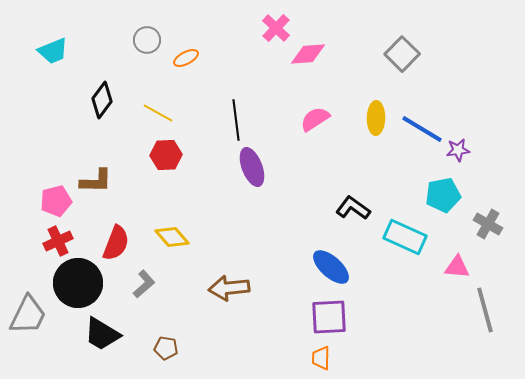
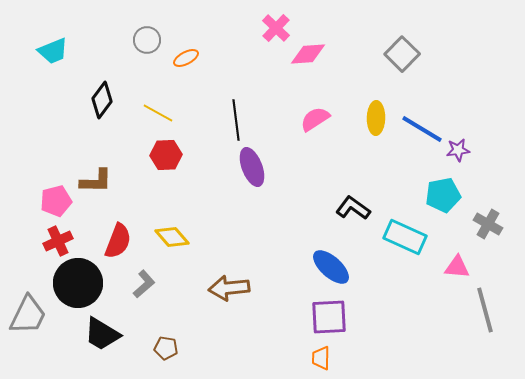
red semicircle: moved 2 px right, 2 px up
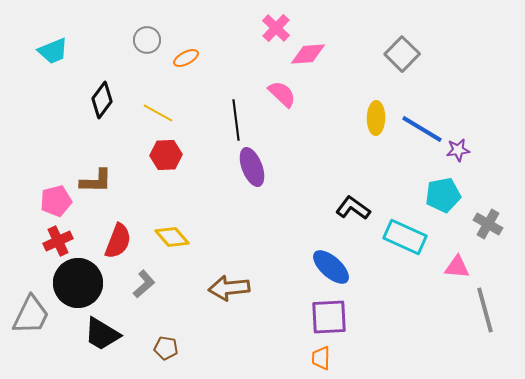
pink semicircle: moved 33 px left, 25 px up; rotated 76 degrees clockwise
gray trapezoid: moved 3 px right
